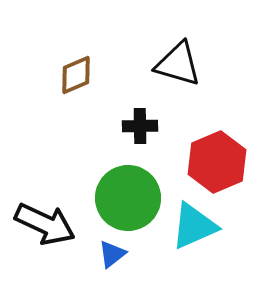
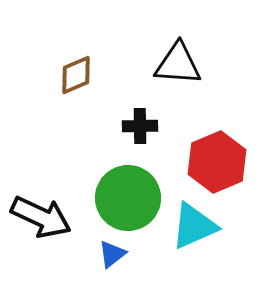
black triangle: rotated 12 degrees counterclockwise
black arrow: moved 4 px left, 7 px up
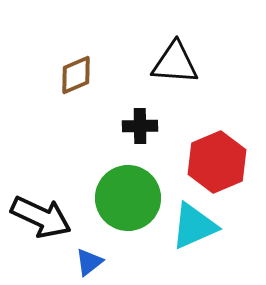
black triangle: moved 3 px left, 1 px up
blue triangle: moved 23 px left, 8 px down
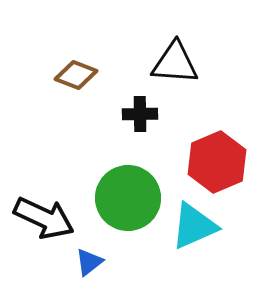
brown diamond: rotated 45 degrees clockwise
black cross: moved 12 px up
black arrow: moved 3 px right, 1 px down
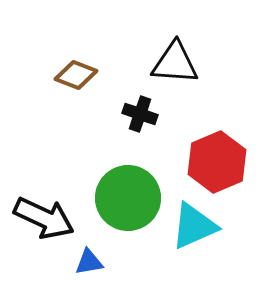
black cross: rotated 20 degrees clockwise
blue triangle: rotated 28 degrees clockwise
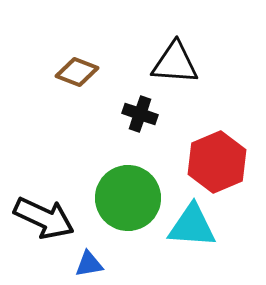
brown diamond: moved 1 px right, 3 px up
cyan triangle: moved 2 px left; rotated 28 degrees clockwise
blue triangle: moved 2 px down
